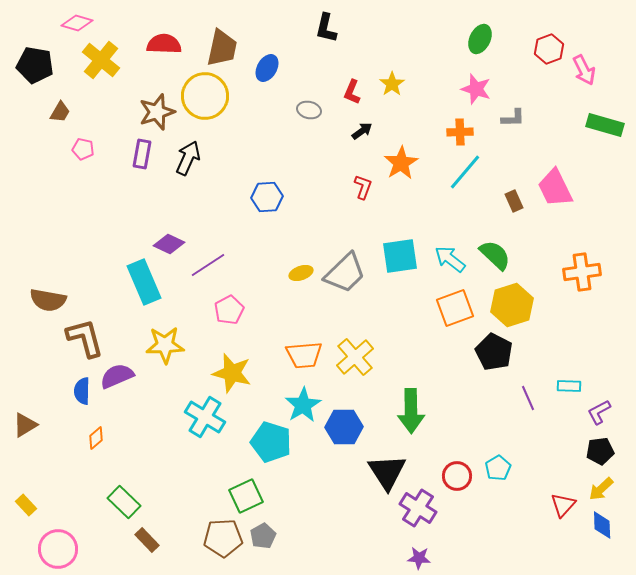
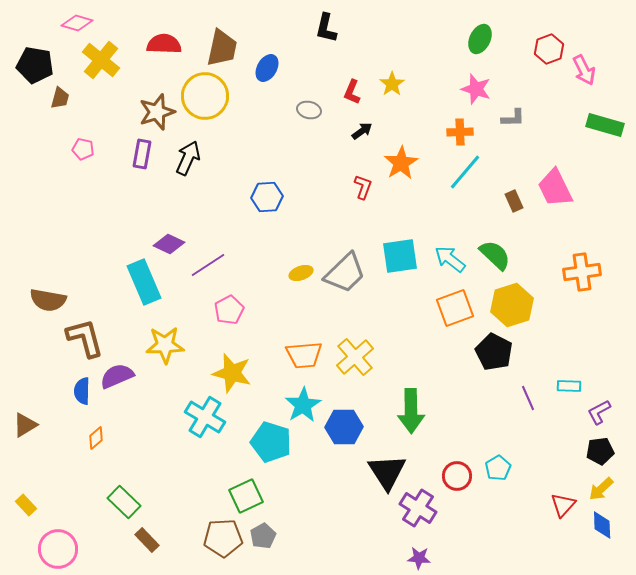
brown trapezoid at (60, 112): moved 14 px up; rotated 15 degrees counterclockwise
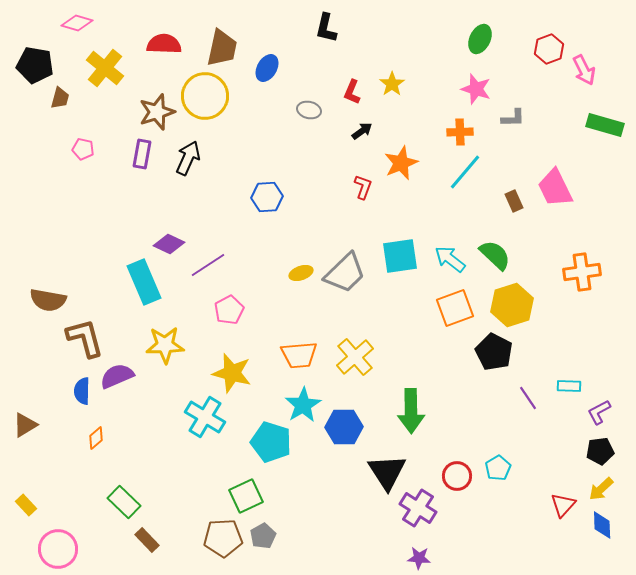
yellow cross at (101, 60): moved 4 px right, 8 px down
orange star at (401, 163): rotated 8 degrees clockwise
orange trapezoid at (304, 355): moved 5 px left
purple line at (528, 398): rotated 10 degrees counterclockwise
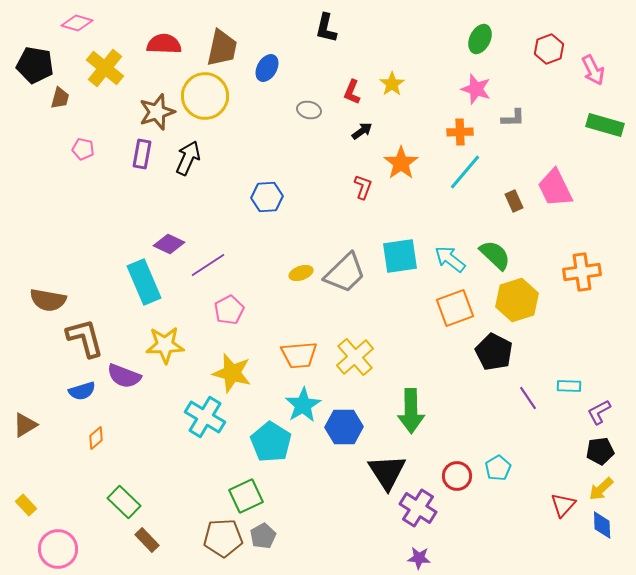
pink arrow at (584, 70): moved 9 px right
orange star at (401, 163): rotated 12 degrees counterclockwise
yellow hexagon at (512, 305): moved 5 px right, 5 px up
purple semicircle at (117, 376): moved 7 px right; rotated 136 degrees counterclockwise
blue semicircle at (82, 391): rotated 108 degrees counterclockwise
cyan pentagon at (271, 442): rotated 15 degrees clockwise
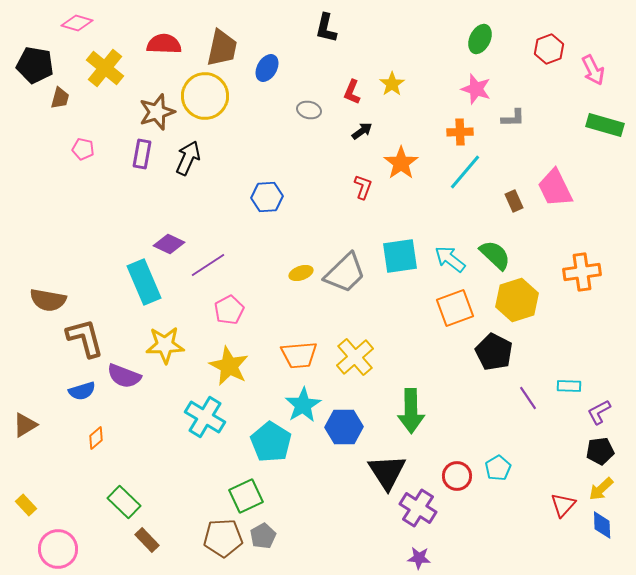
yellow star at (232, 373): moved 3 px left, 7 px up; rotated 12 degrees clockwise
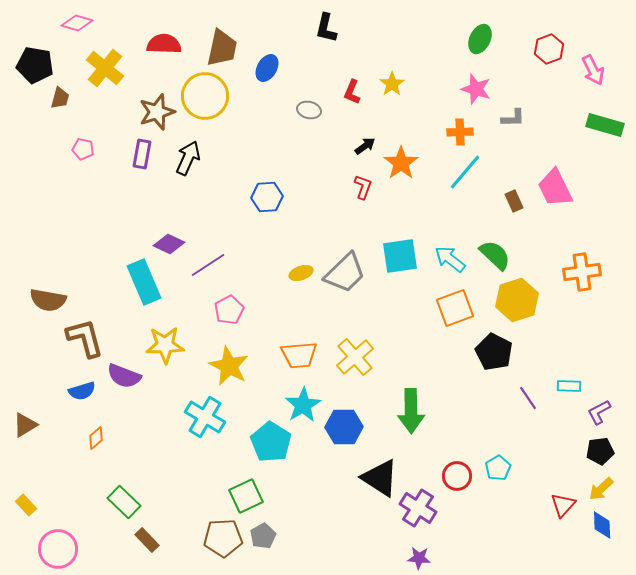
black arrow at (362, 131): moved 3 px right, 15 px down
black triangle at (387, 472): moved 7 px left, 6 px down; rotated 24 degrees counterclockwise
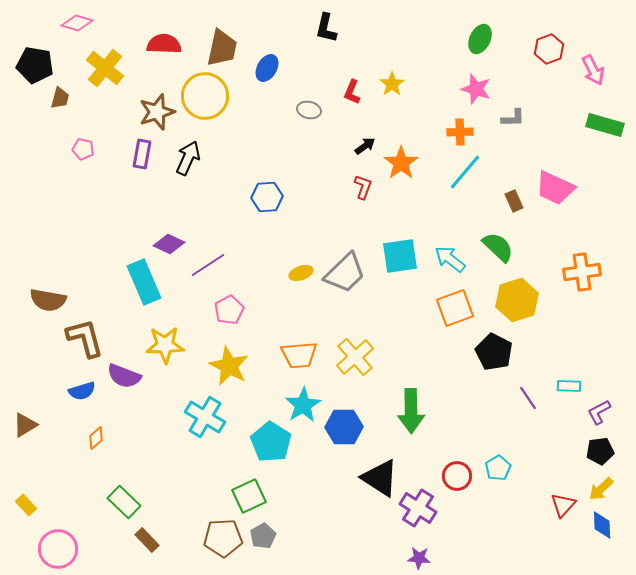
pink trapezoid at (555, 188): rotated 39 degrees counterclockwise
green semicircle at (495, 255): moved 3 px right, 8 px up
green square at (246, 496): moved 3 px right
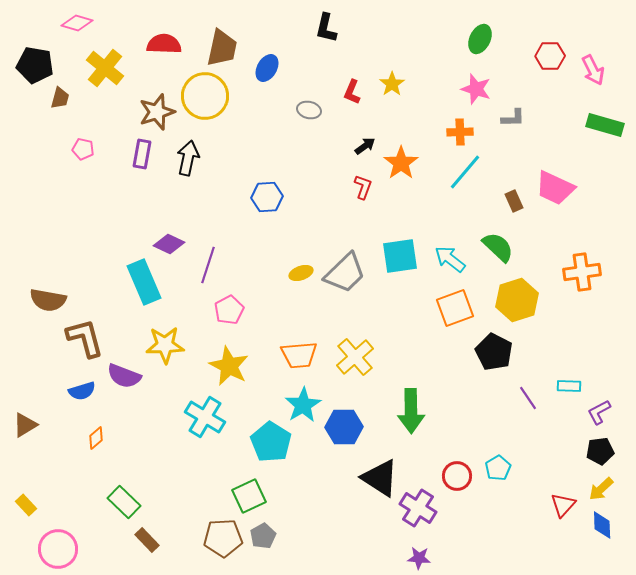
red hexagon at (549, 49): moved 1 px right, 7 px down; rotated 20 degrees clockwise
black arrow at (188, 158): rotated 12 degrees counterclockwise
purple line at (208, 265): rotated 39 degrees counterclockwise
